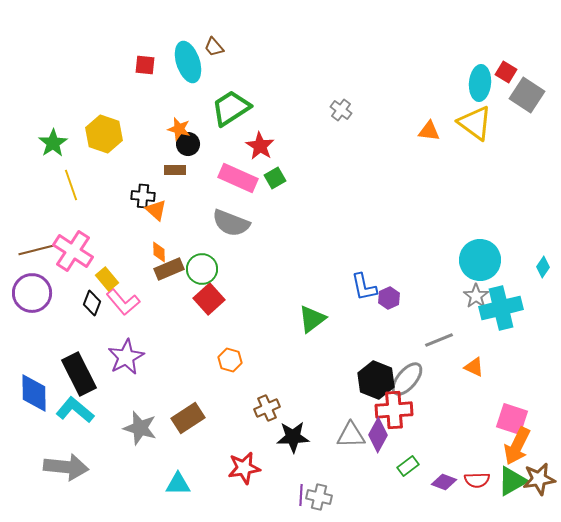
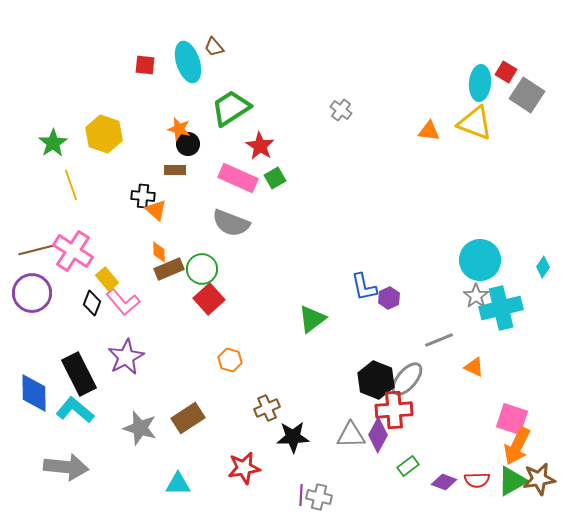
yellow triangle at (475, 123): rotated 15 degrees counterclockwise
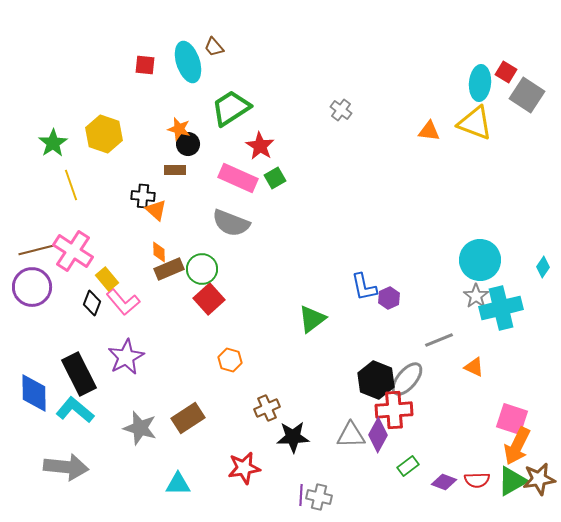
purple circle at (32, 293): moved 6 px up
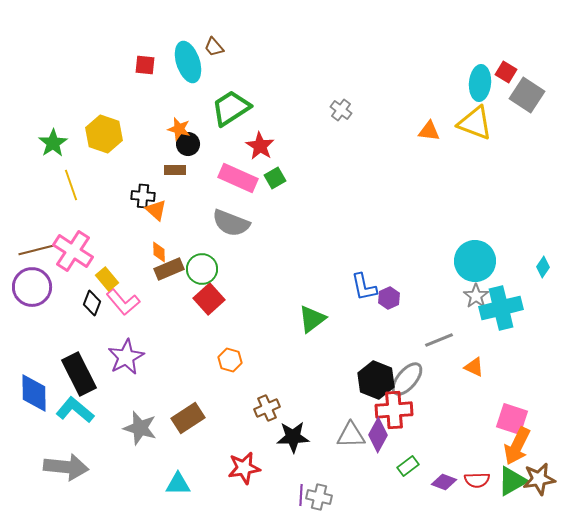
cyan circle at (480, 260): moved 5 px left, 1 px down
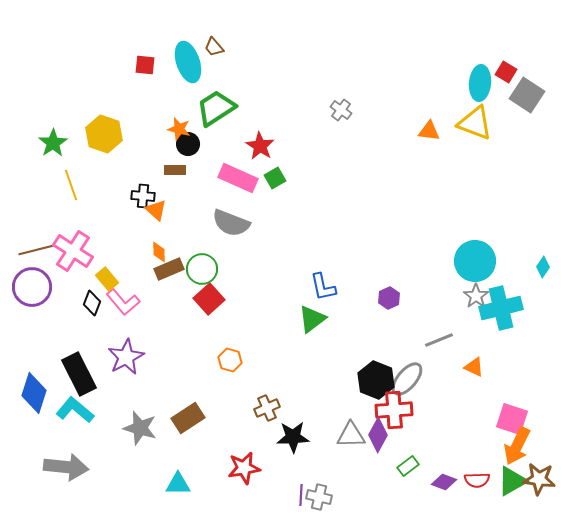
green trapezoid at (231, 108): moved 15 px left
blue L-shape at (364, 287): moved 41 px left
blue diamond at (34, 393): rotated 18 degrees clockwise
brown star at (539, 479): rotated 16 degrees clockwise
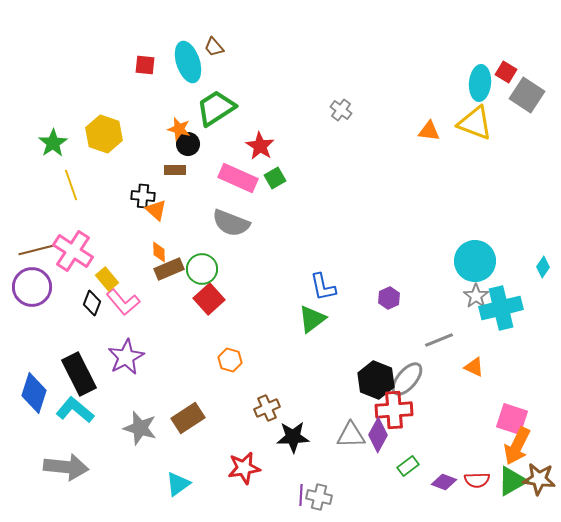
cyan triangle at (178, 484): rotated 36 degrees counterclockwise
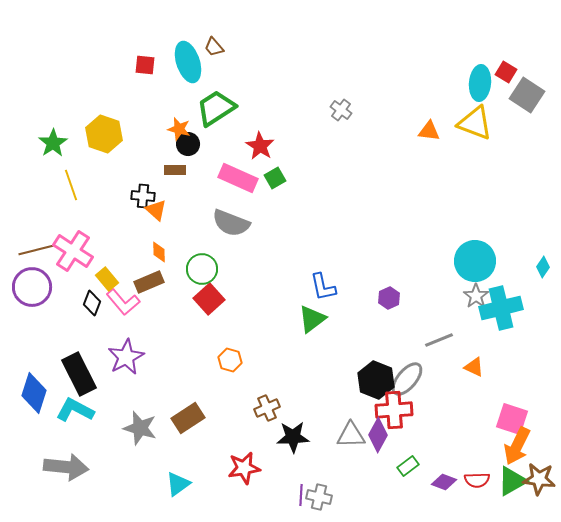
brown rectangle at (169, 269): moved 20 px left, 13 px down
cyan L-shape at (75, 410): rotated 12 degrees counterclockwise
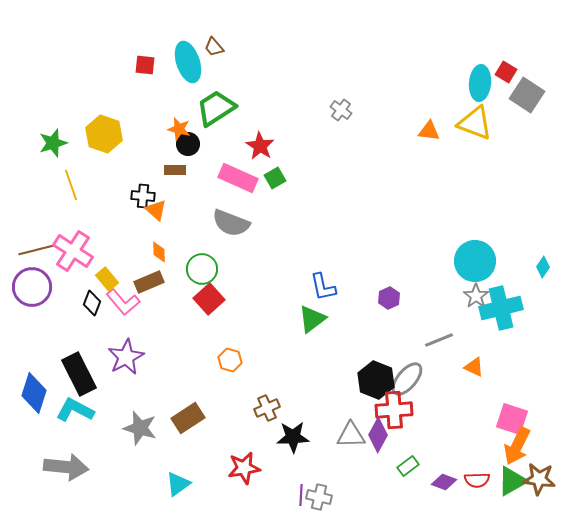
green star at (53, 143): rotated 16 degrees clockwise
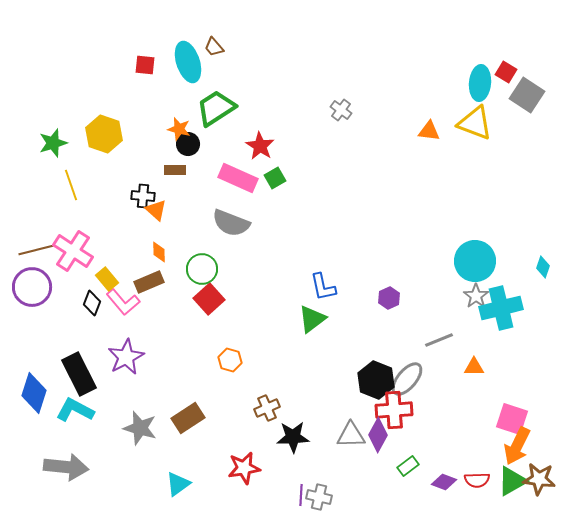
cyan diamond at (543, 267): rotated 15 degrees counterclockwise
orange triangle at (474, 367): rotated 25 degrees counterclockwise
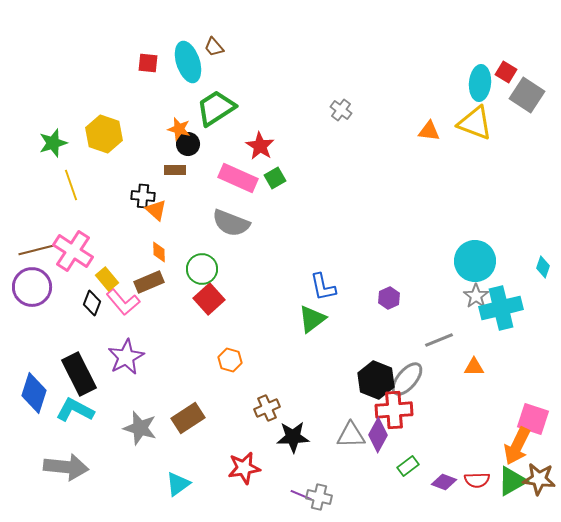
red square at (145, 65): moved 3 px right, 2 px up
pink square at (512, 419): moved 21 px right
purple line at (301, 495): rotated 70 degrees counterclockwise
